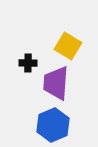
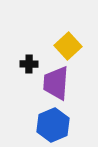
yellow square: rotated 16 degrees clockwise
black cross: moved 1 px right, 1 px down
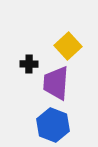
blue hexagon: rotated 16 degrees counterclockwise
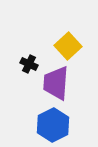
black cross: rotated 24 degrees clockwise
blue hexagon: rotated 12 degrees clockwise
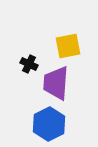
yellow square: rotated 32 degrees clockwise
blue hexagon: moved 4 px left, 1 px up
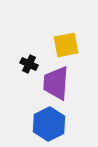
yellow square: moved 2 px left, 1 px up
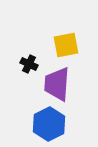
purple trapezoid: moved 1 px right, 1 px down
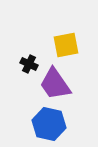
purple trapezoid: moved 2 px left; rotated 39 degrees counterclockwise
blue hexagon: rotated 20 degrees counterclockwise
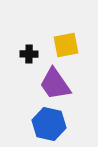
black cross: moved 10 px up; rotated 24 degrees counterclockwise
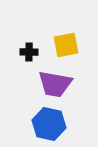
black cross: moved 2 px up
purple trapezoid: rotated 45 degrees counterclockwise
